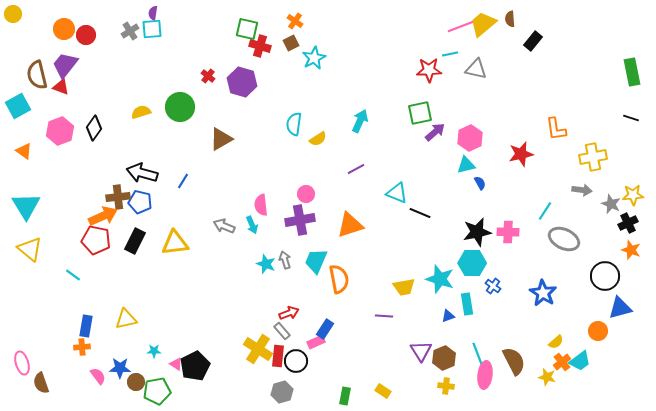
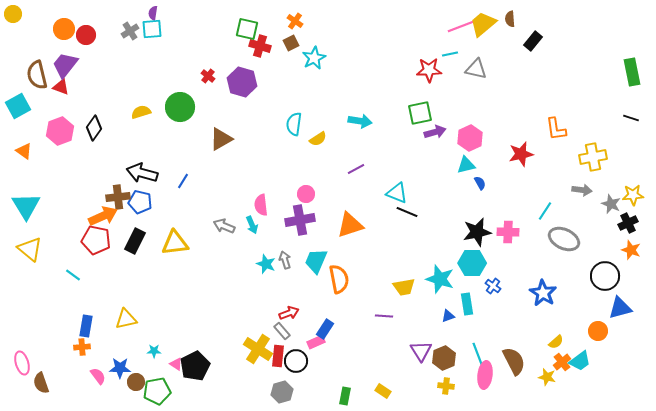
cyan arrow at (360, 121): rotated 75 degrees clockwise
purple arrow at (435, 132): rotated 25 degrees clockwise
black line at (420, 213): moved 13 px left, 1 px up
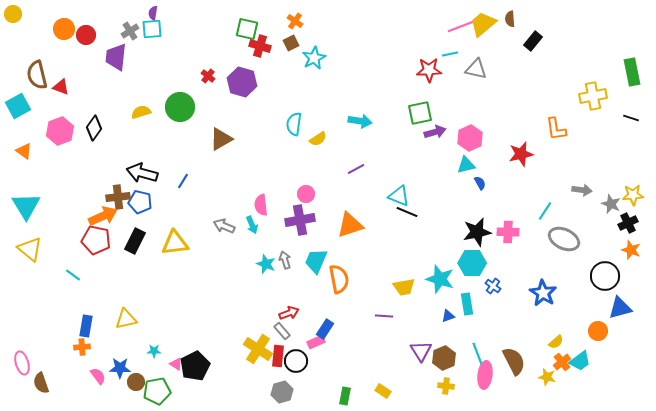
purple trapezoid at (65, 65): moved 51 px right, 8 px up; rotated 32 degrees counterclockwise
yellow cross at (593, 157): moved 61 px up
cyan triangle at (397, 193): moved 2 px right, 3 px down
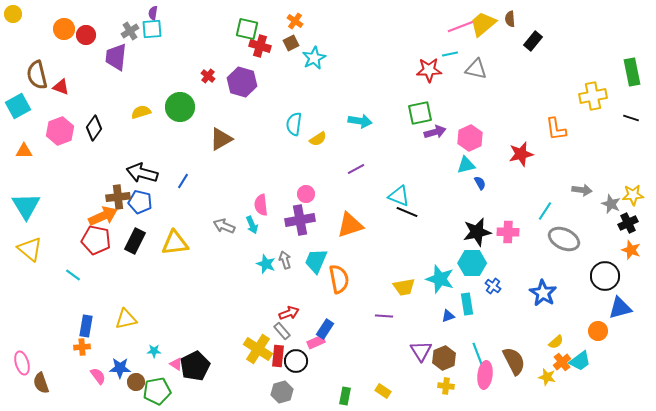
orange triangle at (24, 151): rotated 36 degrees counterclockwise
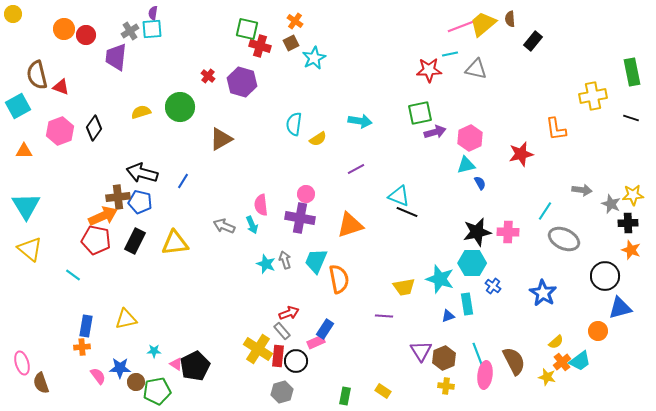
purple cross at (300, 220): moved 2 px up; rotated 20 degrees clockwise
black cross at (628, 223): rotated 24 degrees clockwise
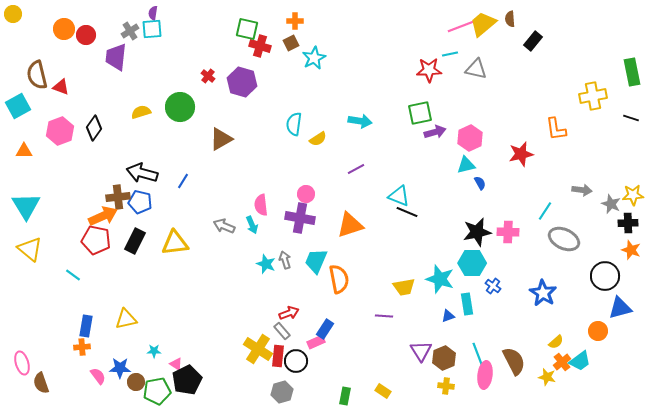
orange cross at (295, 21): rotated 35 degrees counterclockwise
black pentagon at (195, 366): moved 8 px left, 14 px down
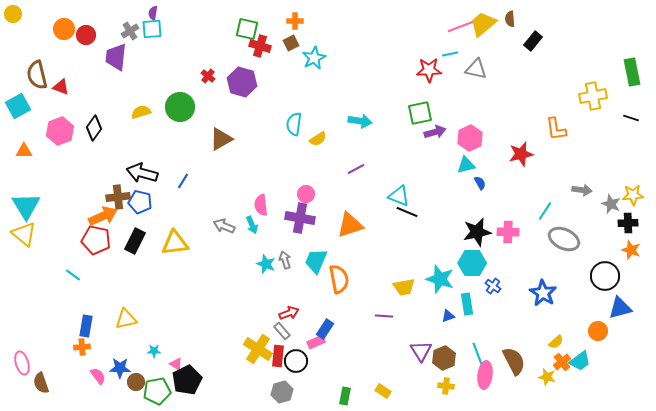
yellow triangle at (30, 249): moved 6 px left, 15 px up
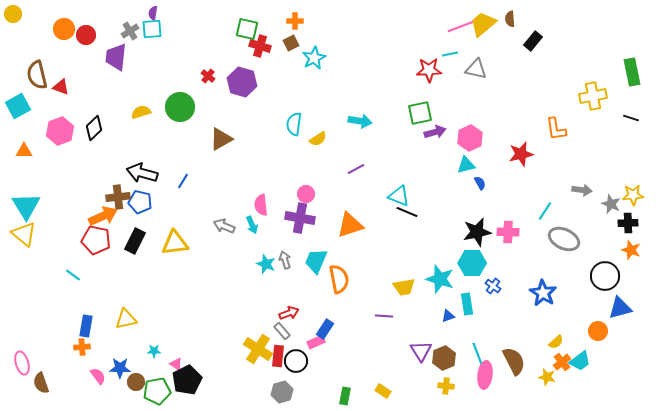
black diamond at (94, 128): rotated 10 degrees clockwise
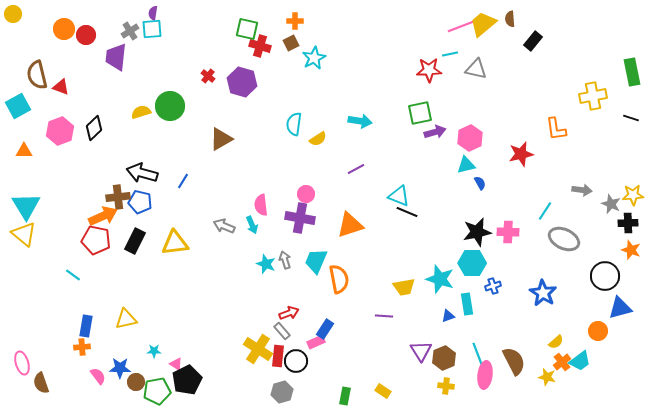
green circle at (180, 107): moved 10 px left, 1 px up
blue cross at (493, 286): rotated 35 degrees clockwise
